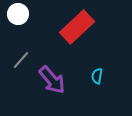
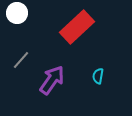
white circle: moved 1 px left, 1 px up
cyan semicircle: moved 1 px right
purple arrow: rotated 104 degrees counterclockwise
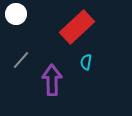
white circle: moved 1 px left, 1 px down
cyan semicircle: moved 12 px left, 14 px up
purple arrow: rotated 36 degrees counterclockwise
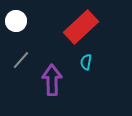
white circle: moved 7 px down
red rectangle: moved 4 px right
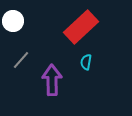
white circle: moved 3 px left
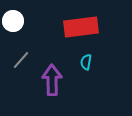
red rectangle: rotated 36 degrees clockwise
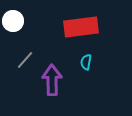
gray line: moved 4 px right
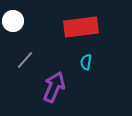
purple arrow: moved 2 px right, 7 px down; rotated 24 degrees clockwise
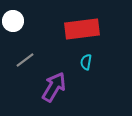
red rectangle: moved 1 px right, 2 px down
gray line: rotated 12 degrees clockwise
purple arrow: rotated 8 degrees clockwise
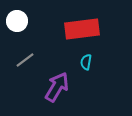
white circle: moved 4 px right
purple arrow: moved 3 px right
